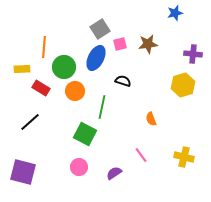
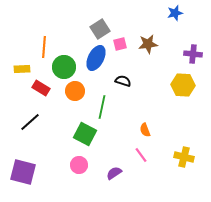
yellow hexagon: rotated 20 degrees clockwise
orange semicircle: moved 6 px left, 11 px down
pink circle: moved 2 px up
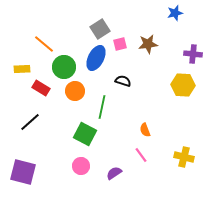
orange line: moved 3 px up; rotated 55 degrees counterclockwise
pink circle: moved 2 px right, 1 px down
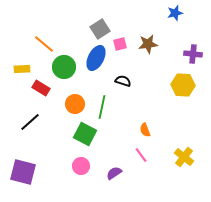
orange circle: moved 13 px down
yellow cross: rotated 24 degrees clockwise
